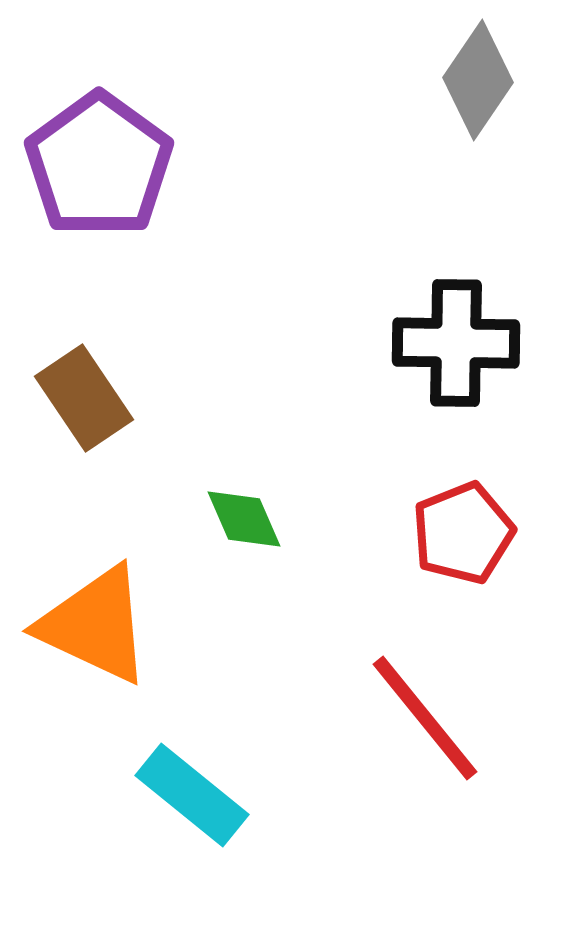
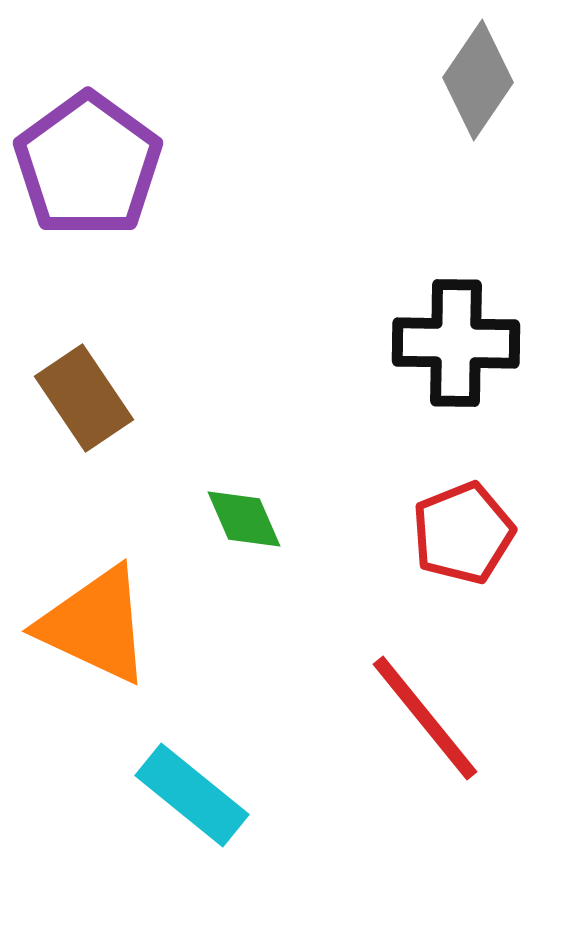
purple pentagon: moved 11 px left
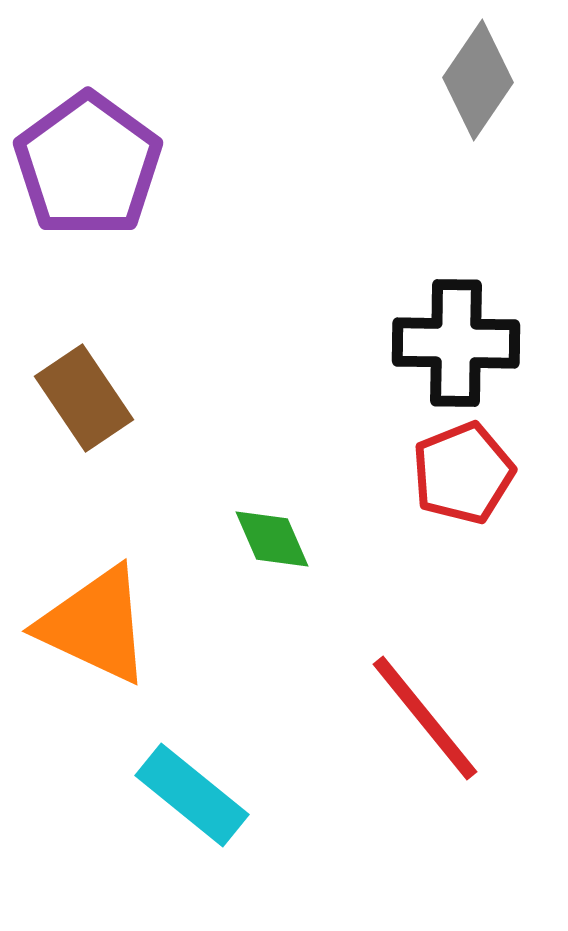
green diamond: moved 28 px right, 20 px down
red pentagon: moved 60 px up
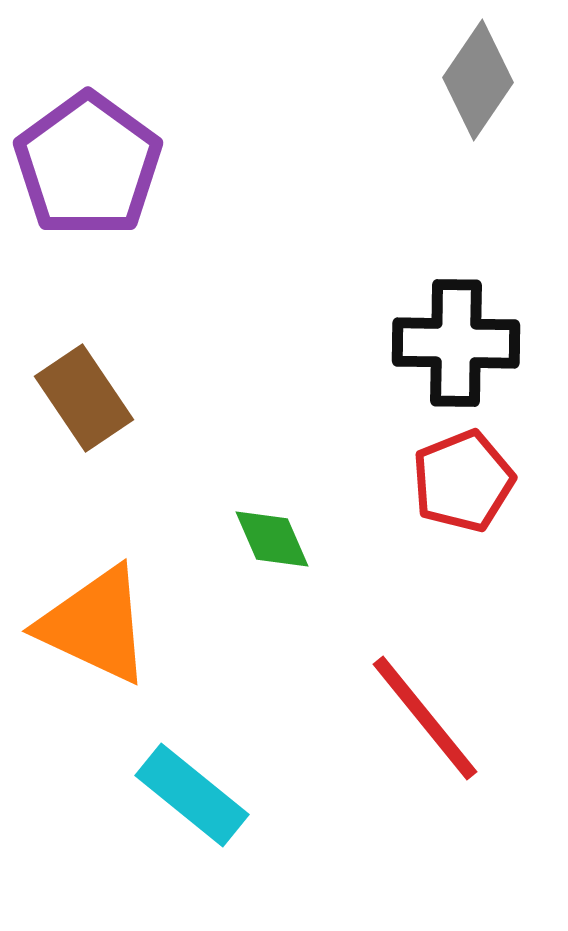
red pentagon: moved 8 px down
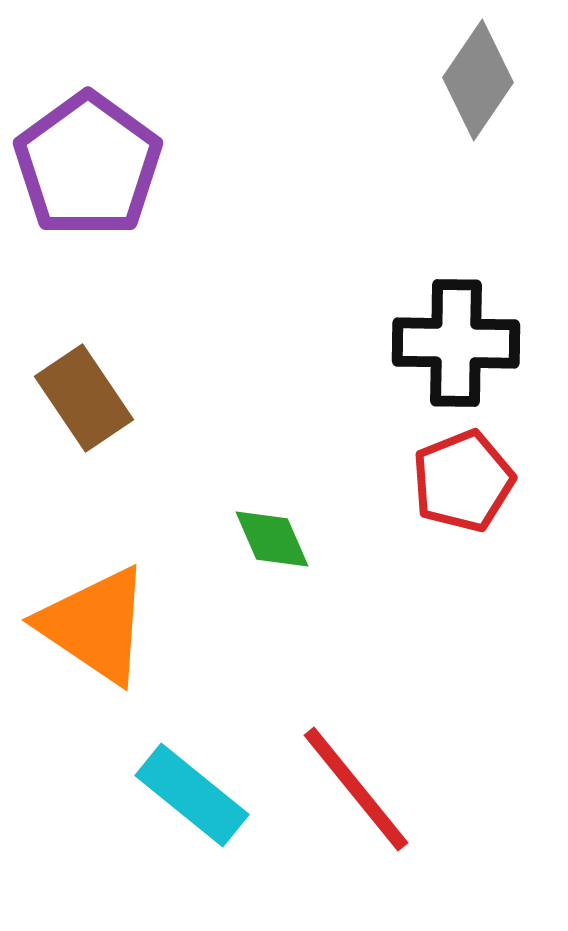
orange triangle: rotated 9 degrees clockwise
red line: moved 69 px left, 71 px down
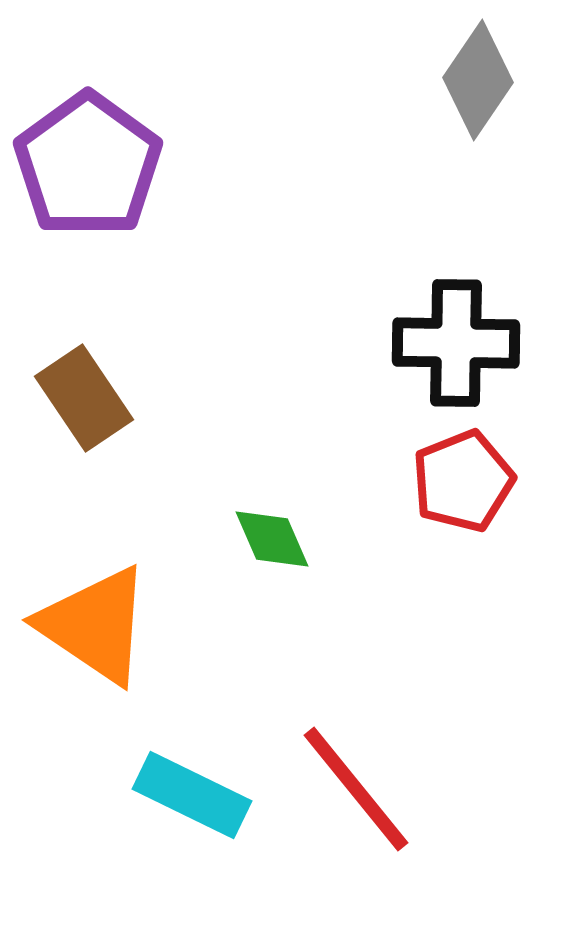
cyan rectangle: rotated 13 degrees counterclockwise
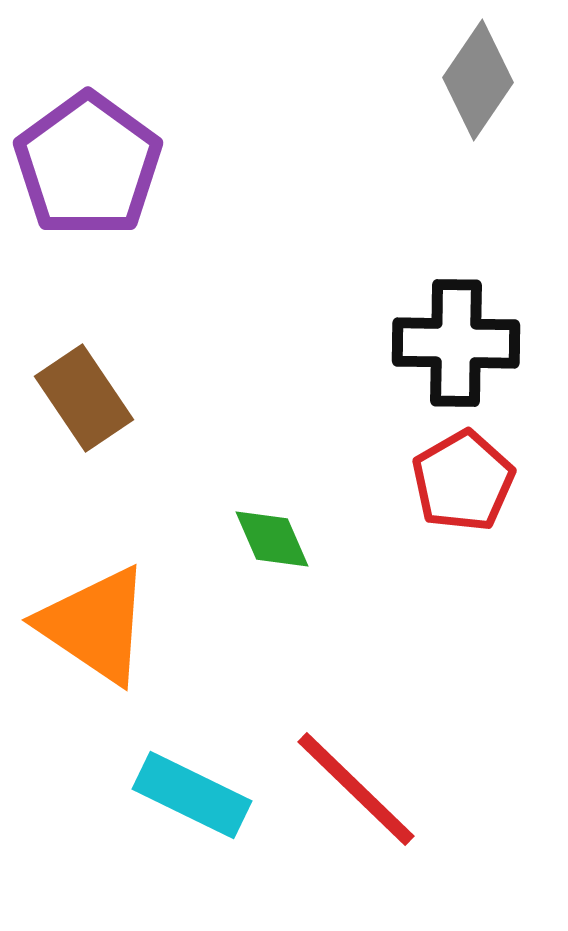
red pentagon: rotated 8 degrees counterclockwise
red line: rotated 7 degrees counterclockwise
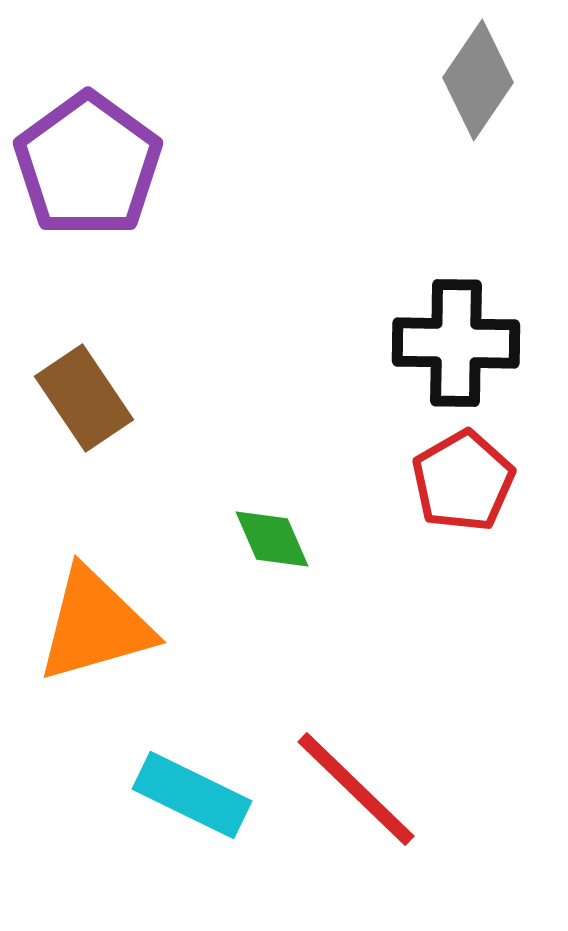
orange triangle: rotated 50 degrees counterclockwise
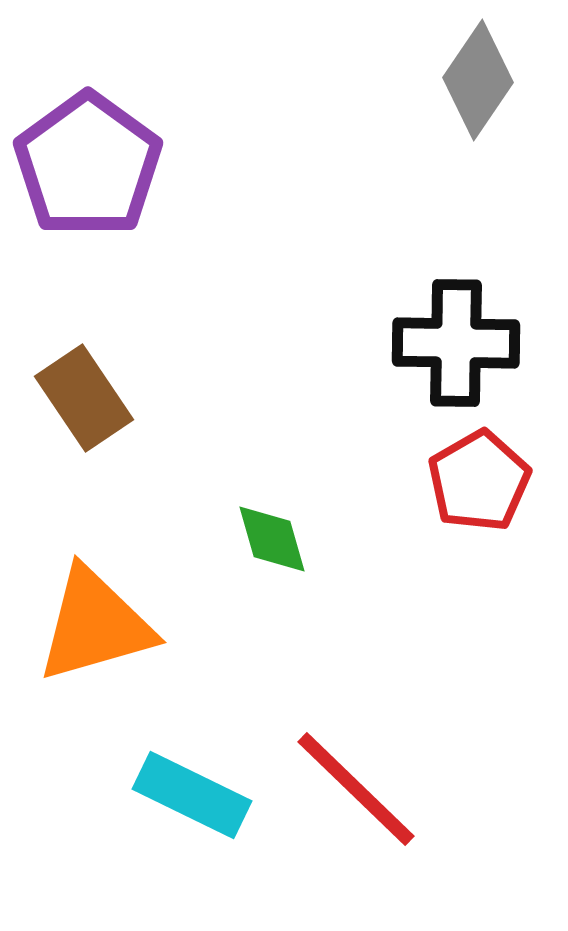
red pentagon: moved 16 px right
green diamond: rotated 8 degrees clockwise
